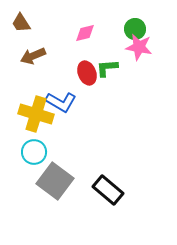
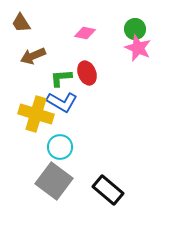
pink diamond: rotated 25 degrees clockwise
pink star: moved 1 px left, 1 px down; rotated 12 degrees clockwise
green L-shape: moved 46 px left, 10 px down
blue L-shape: moved 1 px right
cyan circle: moved 26 px right, 5 px up
gray square: moved 1 px left
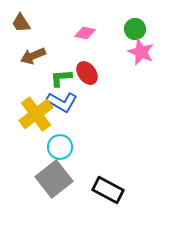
pink star: moved 3 px right, 4 px down
red ellipse: rotated 15 degrees counterclockwise
yellow cross: rotated 36 degrees clockwise
gray square: moved 2 px up; rotated 15 degrees clockwise
black rectangle: rotated 12 degrees counterclockwise
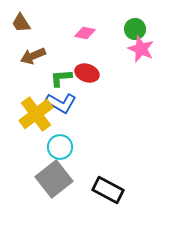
pink star: moved 3 px up
red ellipse: rotated 35 degrees counterclockwise
blue L-shape: moved 1 px left, 1 px down
